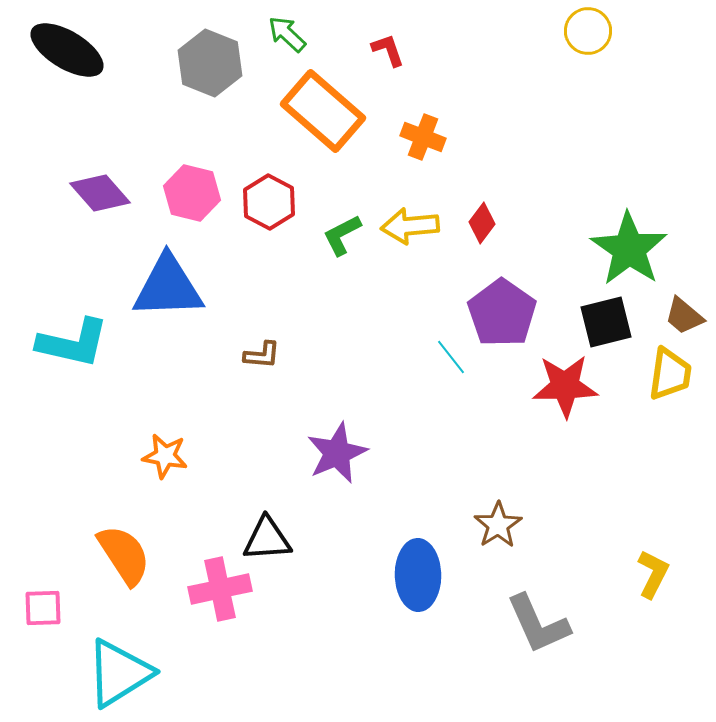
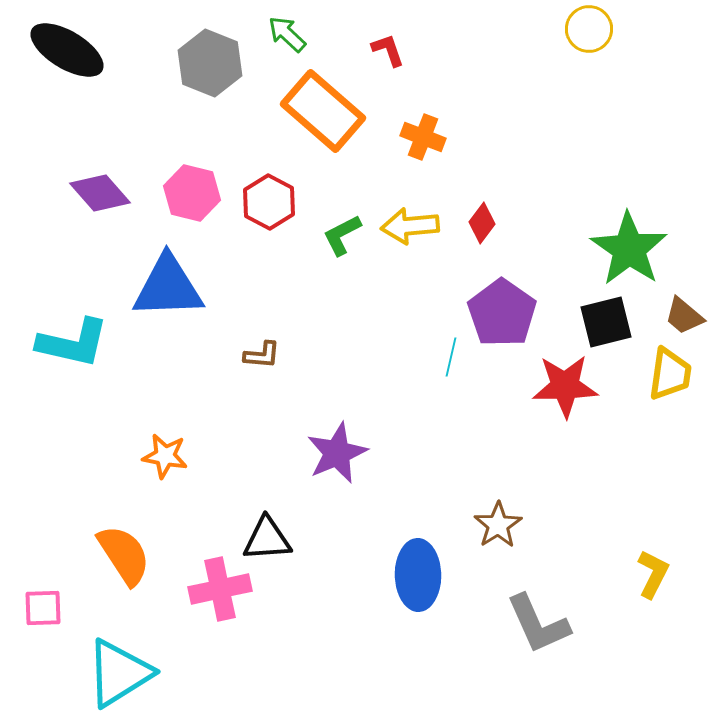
yellow circle: moved 1 px right, 2 px up
cyan line: rotated 51 degrees clockwise
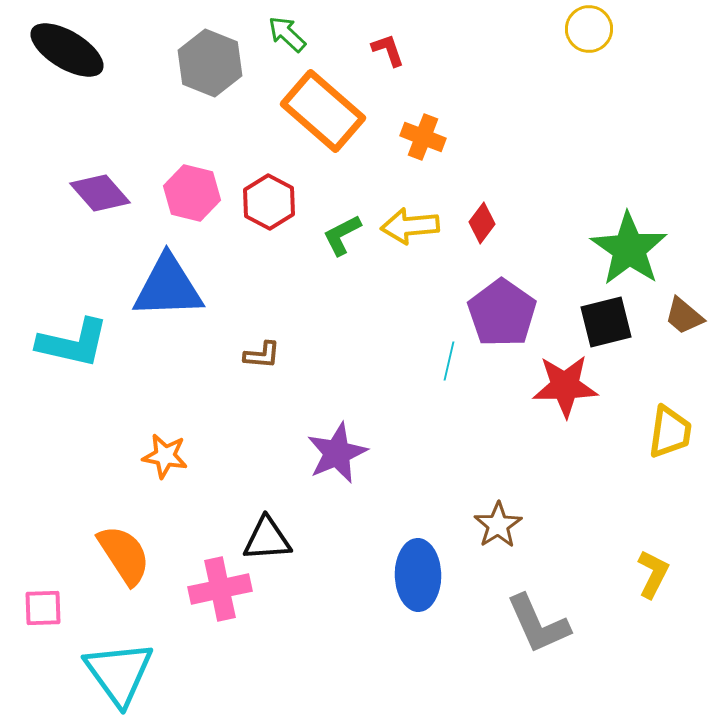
cyan line: moved 2 px left, 4 px down
yellow trapezoid: moved 58 px down
cyan triangle: rotated 34 degrees counterclockwise
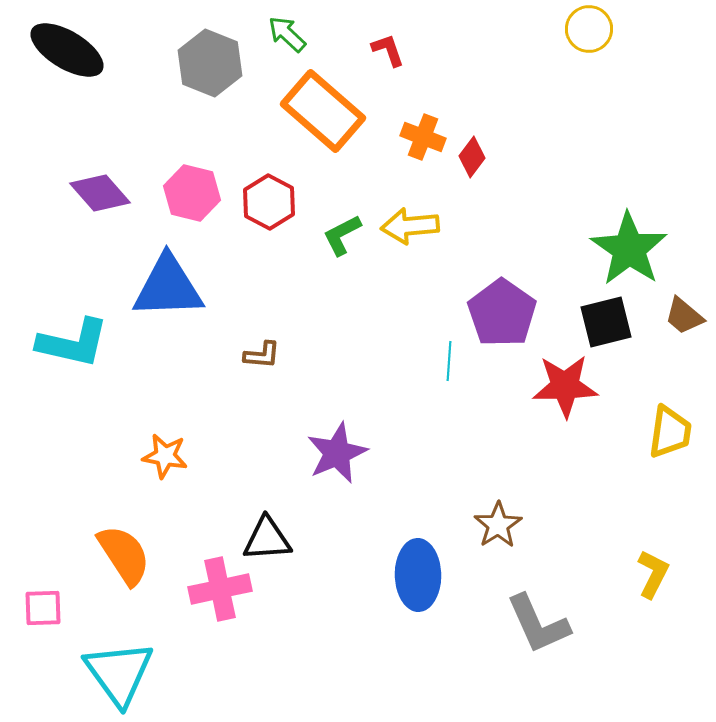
red diamond: moved 10 px left, 66 px up
cyan line: rotated 9 degrees counterclockwise
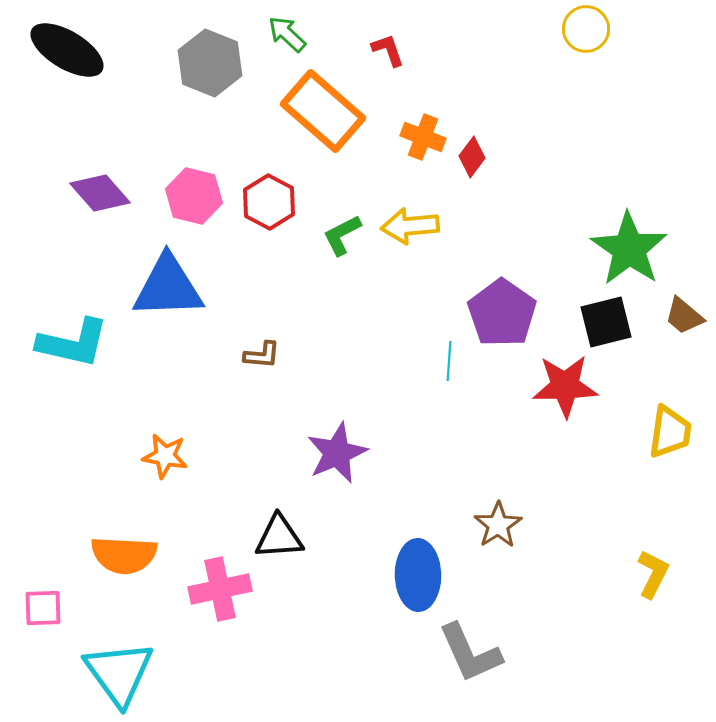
yellow circle: moved 3 px left
pink hexagon: moved 2 px right, 3 px down
black triangle: moved 12 px right, 2 px up
orange semicircle: rotated 126 degrees clockwise
gray L-shape: moved 68 px left, 29 px down
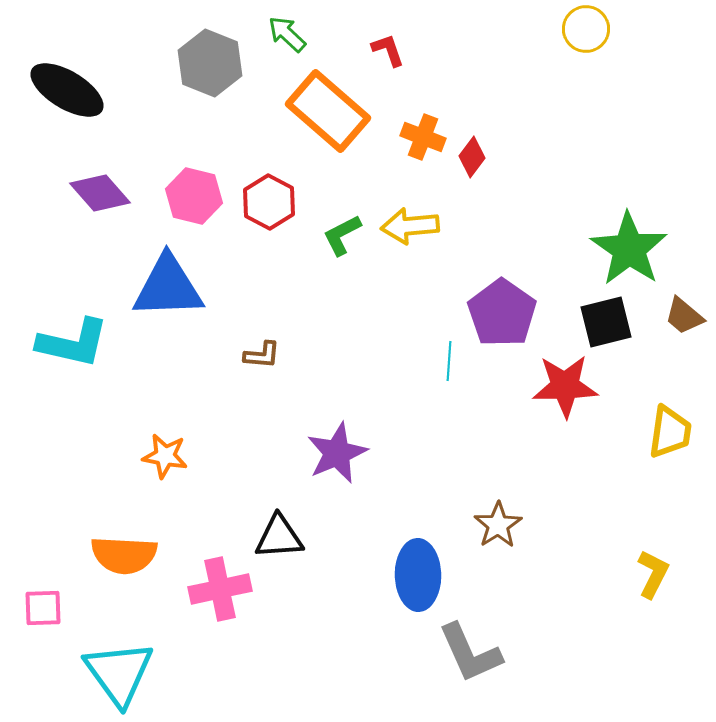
black ellipse: moved 40 px down
orange rectangle: moved 5 px right
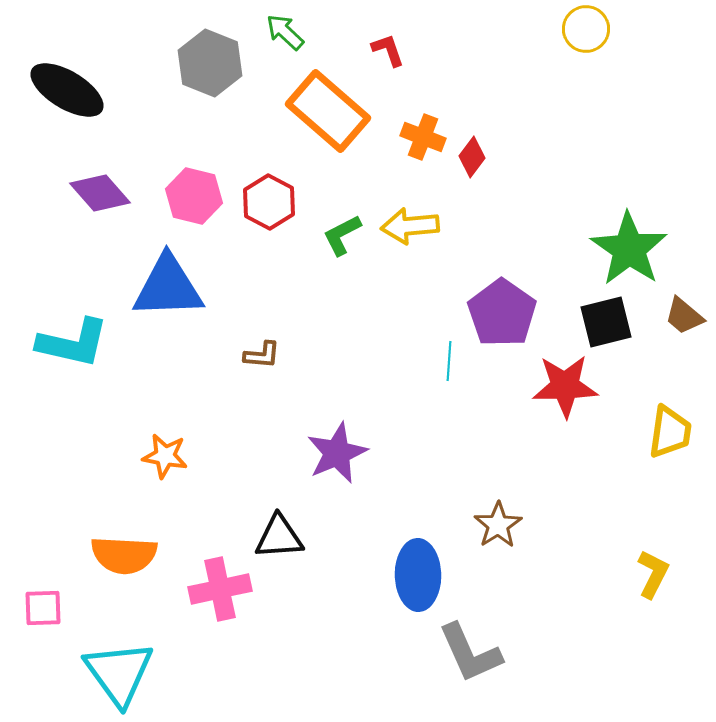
green arrow: moved 2 px left, 2 px up
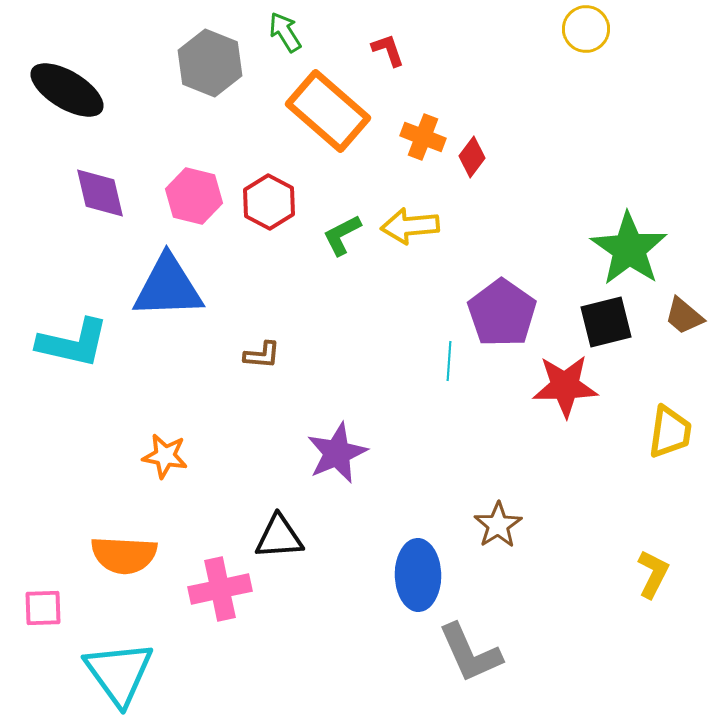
green arrow: rotated 15 degrees clockwise
purple diamond: rotated 28 degrees clockwise
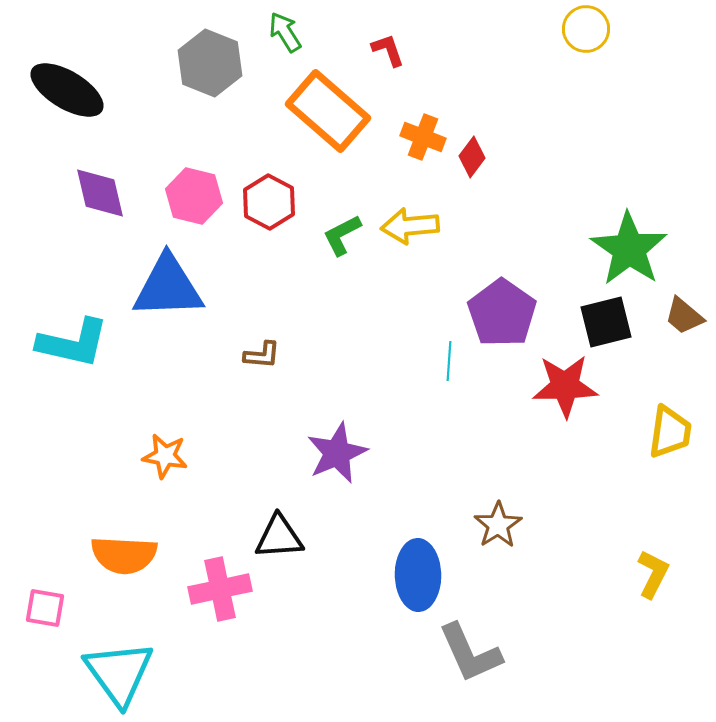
pink square: moved 2 px right; rotated 12 degrees clockwise
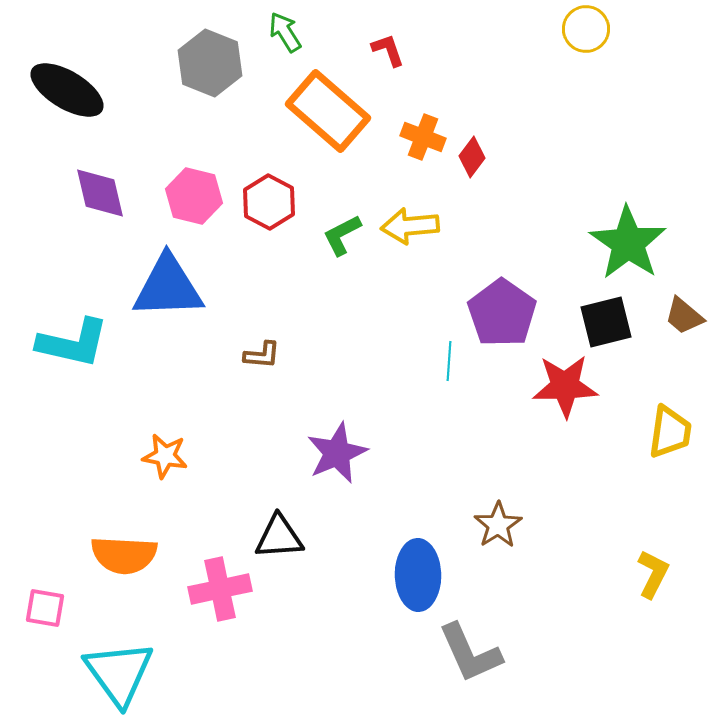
green star: moved 1 px left, 6 px up
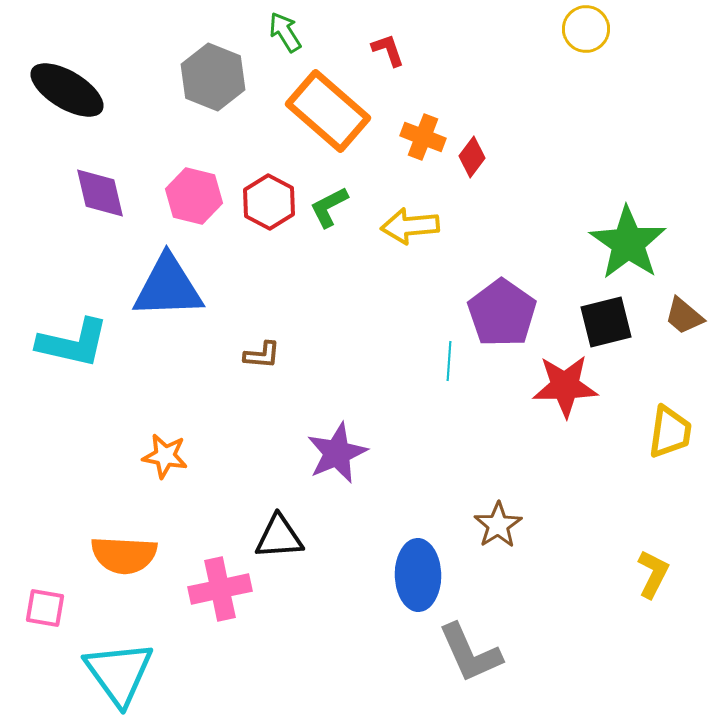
gray hexagon: moved 3 px right, 14 px down
green L-shape: moved 13 px left, 28 px up
